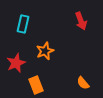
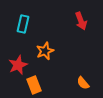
red star: moved 2 px right, 2 px down
orange rectangle: moved 2 px left
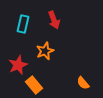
red arrow: moved 27 px left, 1 px up
orange rectangle: rotated 18 degrees counterclockwise
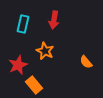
red arrow: rotated 30 degrees clockwise
orange star: rotated 24 degrees counterclockwise
orange semicircle: moved 3 px right, 21 px up
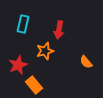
red arrow: moved 5 px right, 10 px down
orange star: rotated 30 degrees clockwise
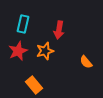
red star: moved 14 px up
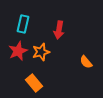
orange star: moved 4 px left, 1 px down
orange rectangle: moved 2 px up
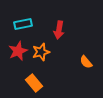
cyan rectangle: rotated 66 degrees clockwise
